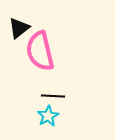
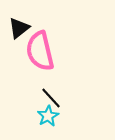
black line: moved 2 px left, 2 px down; rotated 45 degrees clockwise
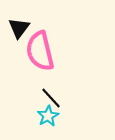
black triangle: rotated 15 degrees counterclockwise
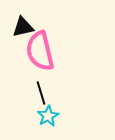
black triangle: moved 4 px right, 1 px up; rotated 40 degrees clockwise
black line: moved 10 px left, 5 px up; rotated 25 degrees clockwise
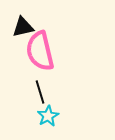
black line: moved 1 px left, 1 px up
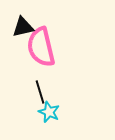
pink semicircle: moved 1 px right, 4 px up
cyan star: moved 1 px right, 4 px up; rotated 20 degrees counterclockwise
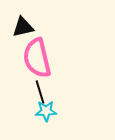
pink semicircle: moved 4 px left, 11 px down
cyan star: moved 3 px left, 1 px up; rotated 25 degrees counterclockwise
